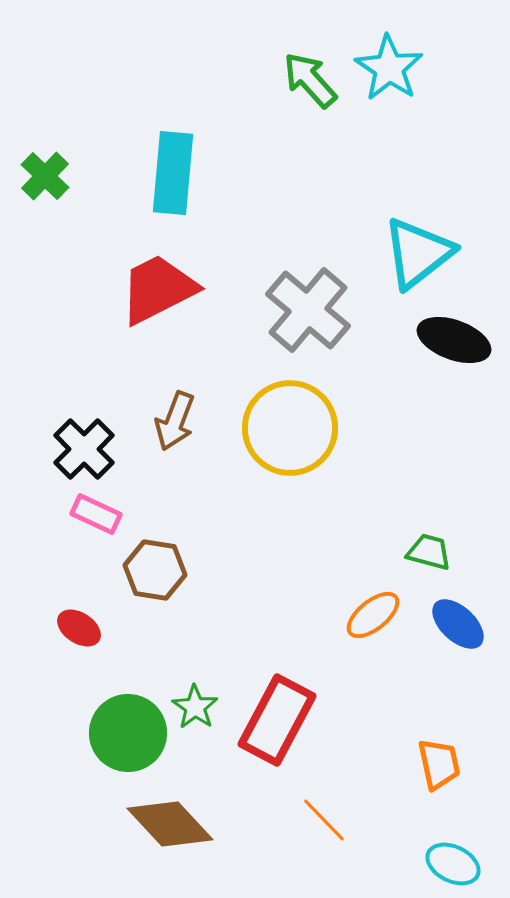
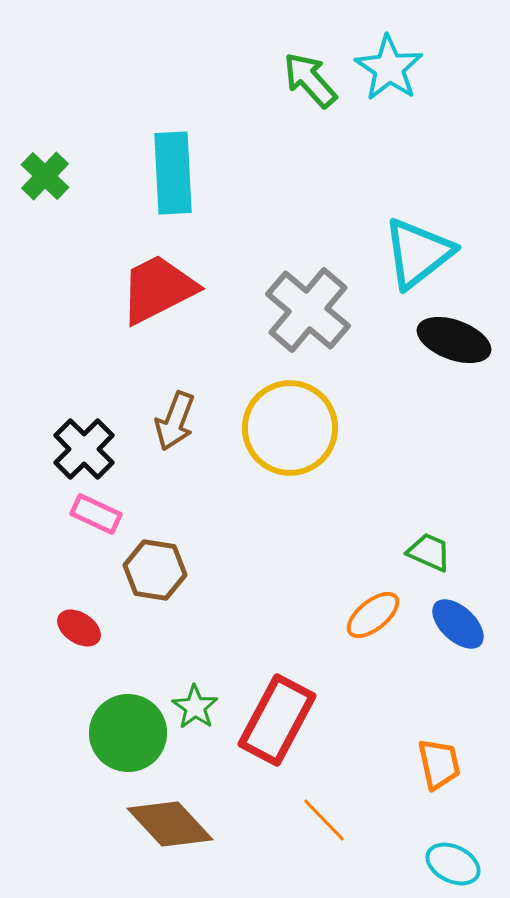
cyan rectangle: rotated 8 degrees counterclockwise
green trapezoid: rotated 9 degrees clockwise
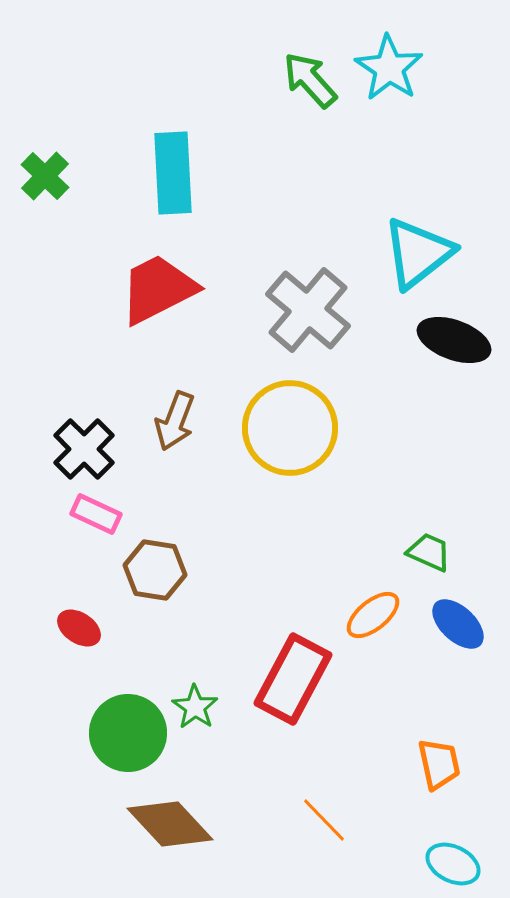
red rectangle: moved 16 px right, 41 px up
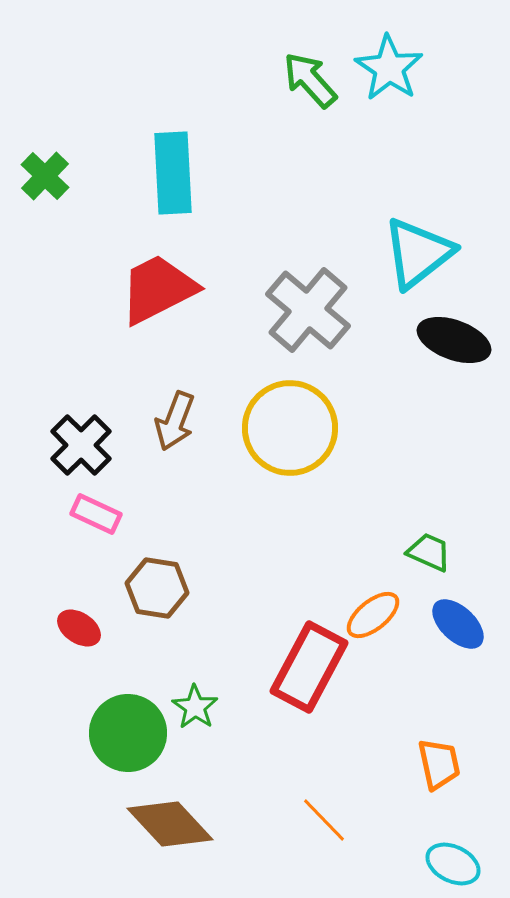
black cross: moved 3 px left, 4 px up
brown hexagon: moved 2 px right, 18 px down
red rectangle: moved 16 px right, 12 px up
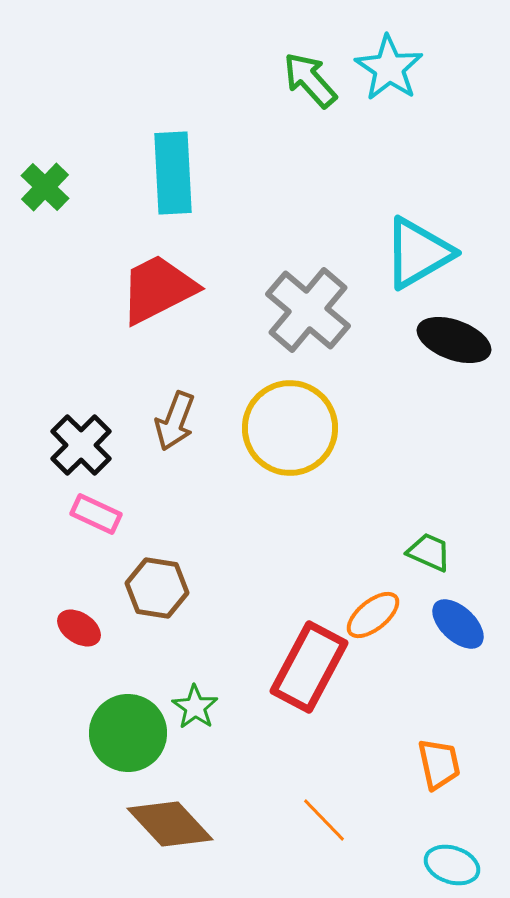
green cross: moved 11 px down
cyan triangle: rotated 8 degrees clockwise
cyan ellipse: moved 1 px left, 1 px down; rotated 8 degrees counterclockwise
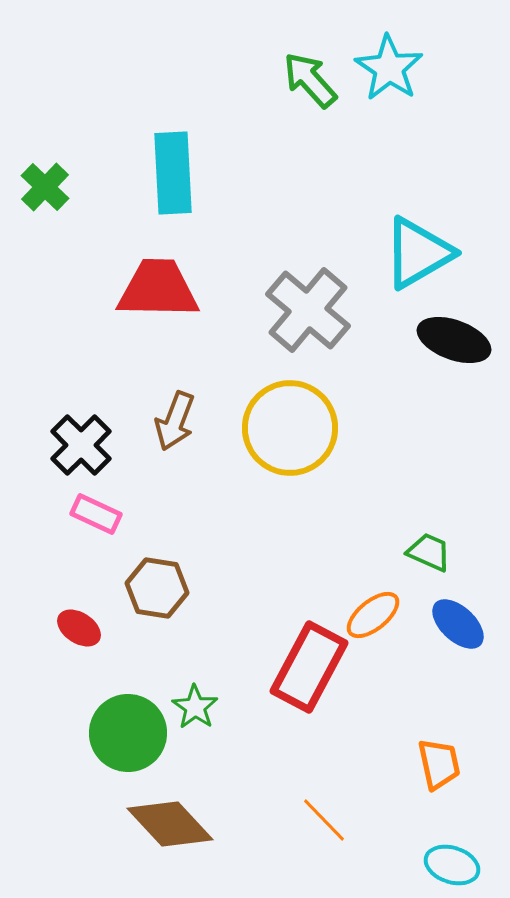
red trapezoid: rotated 28 degrees clockwise
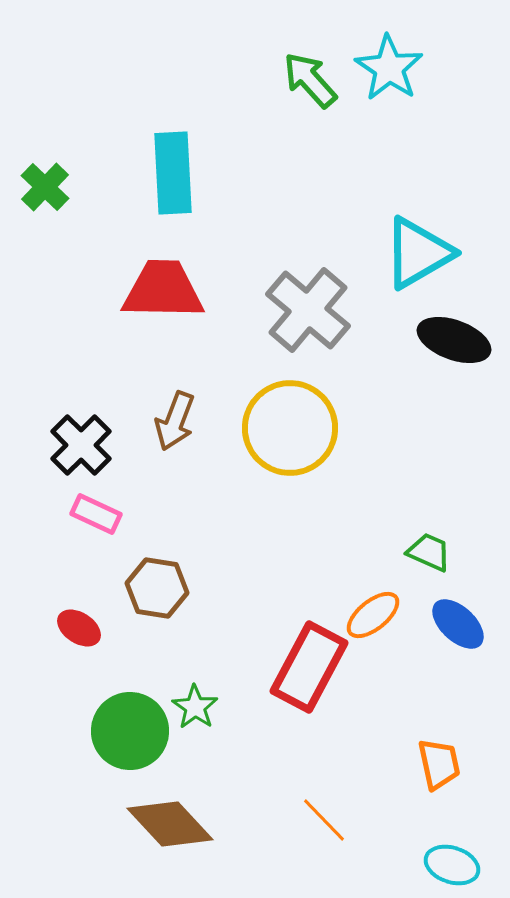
red trapezoid: moved 5 px right, 1 px down
green circle: moved 2 px right, 2 px up
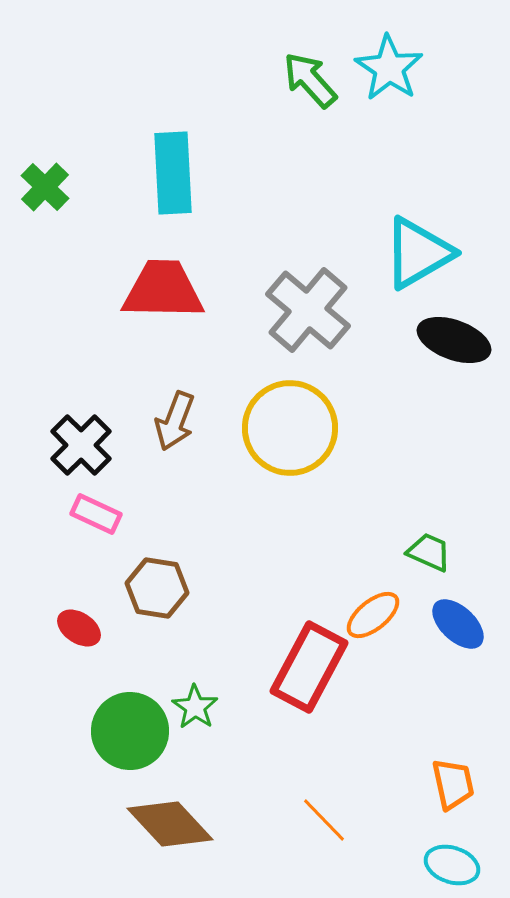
orange trapezoid: moved 14 px right, 20 px down
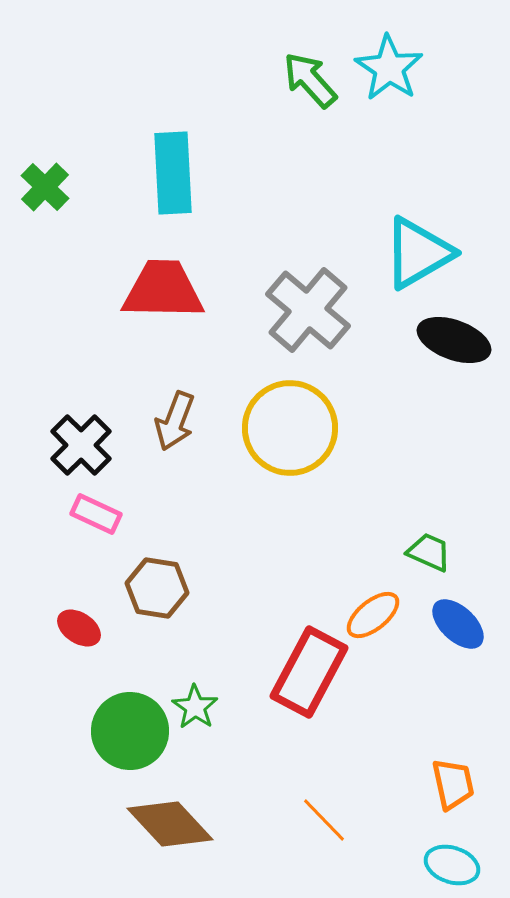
red rectangle: moved 5 px down
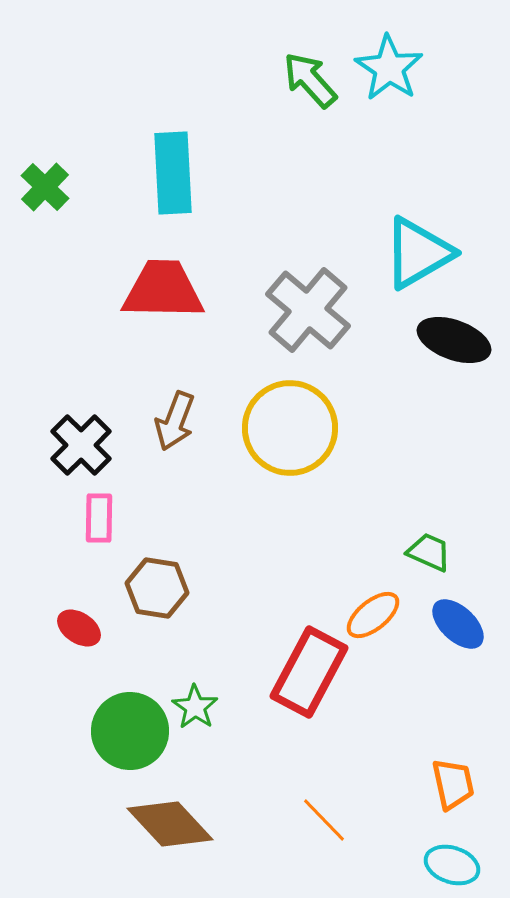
pink rectangle: moved 3 px right, 4 px down; rotated 66 degrees clockwise
